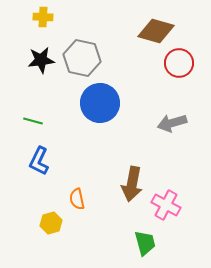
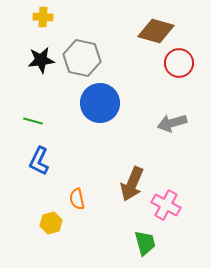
brown arrow: rotated 12 degrees clockwise
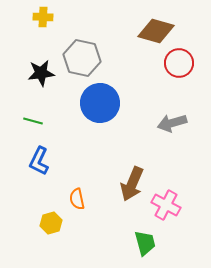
black star: moved 13 px down
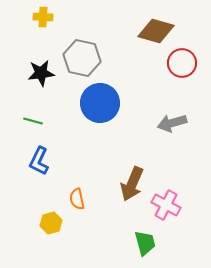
red circle: moved 3 px right
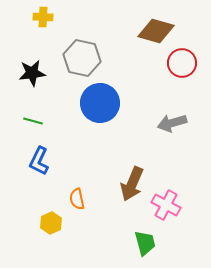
black star: moved 9 px left
yellow hexagon: rotated 10 degrees counterclockwise
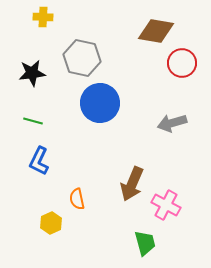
brown diamond: rotated 6 degrees counterclockwise
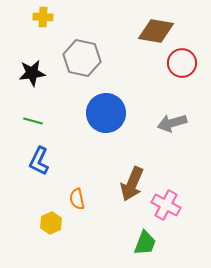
blue circle: moved 6 px right, 10 px down
green trapezoid: rotated 36 degrees clockwise
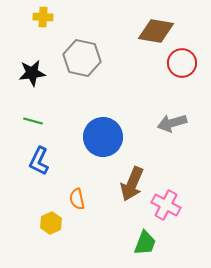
blue circle: moved 3 px left, 24 px down
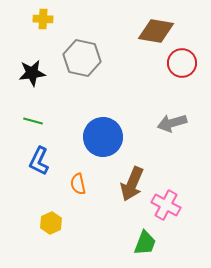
yellow cross: moved 2 px down
orange semicircle: moved 1 px right, 15 px up
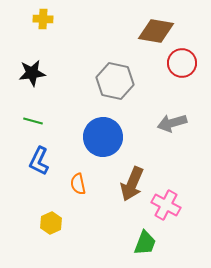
gray hexagon: moved 33 px right, 23 px down
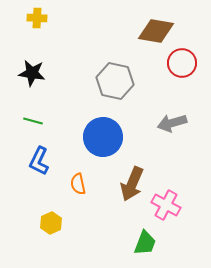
yellow cross: moved 6 px left, 1 px up
black star: rotated 16 degrees clockwise
